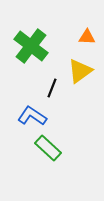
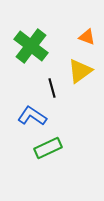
orange triangle: rotated 18 degrees clockwise
black line: rotated 36 degrees counterclockwise
green rectangle: rotated 68 degrees counterclockwise
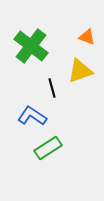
yellow triangle: rotated 16 degrees clockwise
green rectangle: rotated 8 degrees counterclockwise
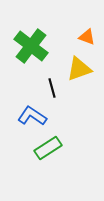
yellow triangle: moved 1 px left, 2 px up
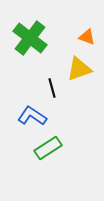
green cross: moved 1 px left, 8 px up
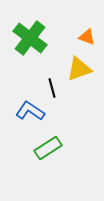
blue L-shape: moved 2 px left, 5 px up
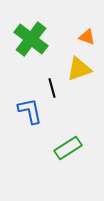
green cross: moved 1 px right, 1 px down
blue L-shape: rotated 44 degrees clockwise
green rectangle: moved 20 px right
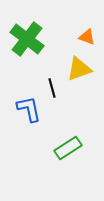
green cross: moved 4 px left
blue L-shape: moved 1 px left, 2 px up
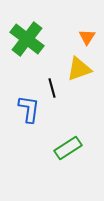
orange triangle: rotated 42 degrees clockwise
blue L-shape: rotated 20 degrees clockwise
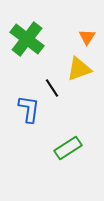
black line: rotated 18 degrees counterclockwise
